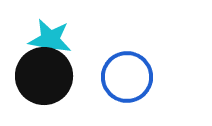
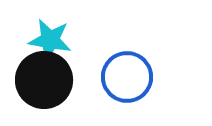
black circle: moved 4 px down
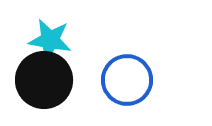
blue circle: moved 3 px down
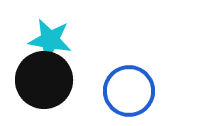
blue circle: moved 2 px right, 11 px down
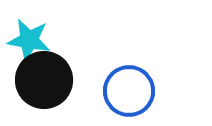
cyan star: moved 21 px left
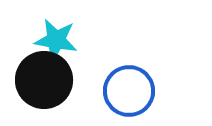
cyan star: moved 27 px right
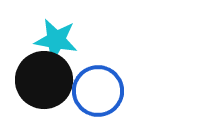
blue circle: moved 31 px left
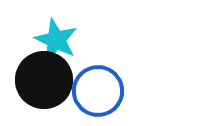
cyan star: rotated 15 degrees clockwise
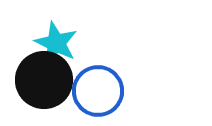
cyan star: moved 3 px down
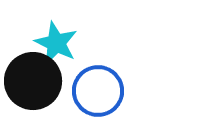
black circle: moved 11 px left, 1 px down
